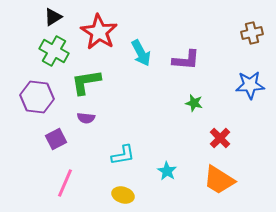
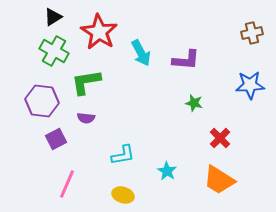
purple hexagon: moved 5 px right, 4 px down
pink line: moved 2 px right, 1 px down
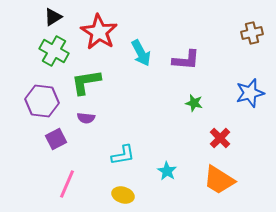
blue star: moved 8 px down; rotated 12 degrees counterclockwise
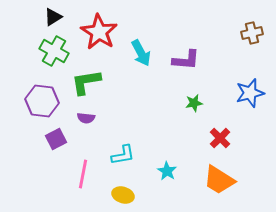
green star: rotated 24 degrees counterclockwise
pink line: moved 16 px right, 10 px up; rotated 12 degrees counterclockwise
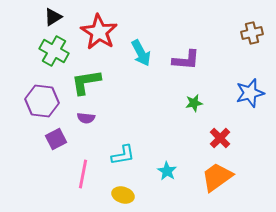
orange trapezoid: moved 2 px left, 3 px up; rotated 112 degrees clockwise
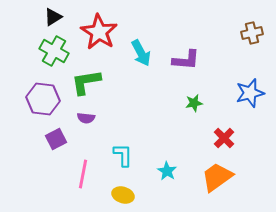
purple hexagon: moved 1 px right, 2 px up
red cross: moved 4 px right
cyan L-shape: rotated 80 degrees counterclockwise
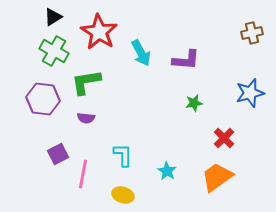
purple square: moved 2 px right, 15 px down
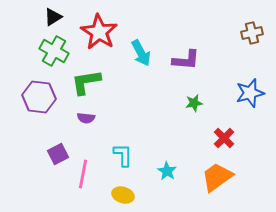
purple hexagon: moved 4 px left, 2 px up
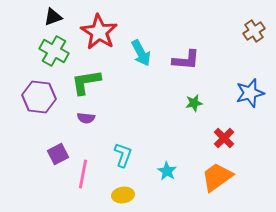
black triangle: rotated 12 degrees clockwise
brown cross: moved 2 px right, 2 px up; rotated 20 degrees counterclockwise
cyan L-shape: rotated 20 degrees clockwise
yellow ellipse: rotated 25 degrees counterclockwise
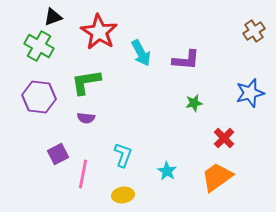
green cross: moved 15 px left, 5 px up
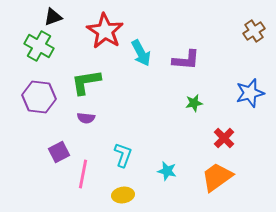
red star: moved 6 px right, 1 px up
purple square: moved 1 px right, 2 px up
cyan star: rotated 18 degrees counterclockwise
